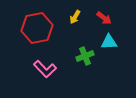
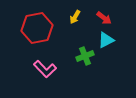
cyan triangle: moved 3 px left, 2 px up; rotated 24 degrees counterclockwise
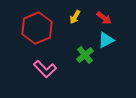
red hexagon: rotated 12 degrees counterclockwise
green cross: moved 1 px up; rotated 18 degrees counterclockwise
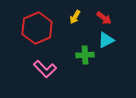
green cross: rotated 36 degrees clockwise
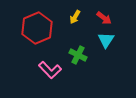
cyan triangle: rotated 30 degrees counterclockwise
green cross: moved 7 px left; rotated 30 degrees clockwise
pink L-shape: moved 5 px right, 1 px down
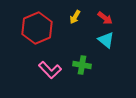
red arrow: moved 1 px right
cyan triangle: rotated 24 degrees counterclockwise
green cross: moved 4 px right, 10 px down; rotated 18 degrees counterclockwise
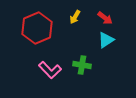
cyan triangle: rotated 48 degrees clockwise
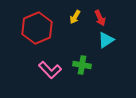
red arrow: moved 5 px left; rotated 28 degrees clockwise
